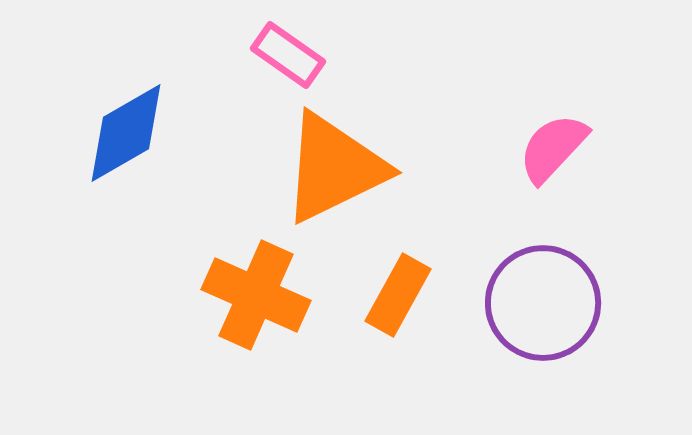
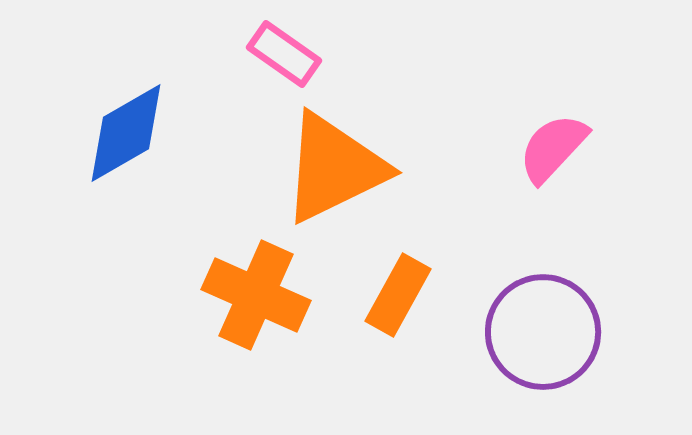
pink rectangle: moved 4 px left, 1 px up
purple circle: moved 29 px down
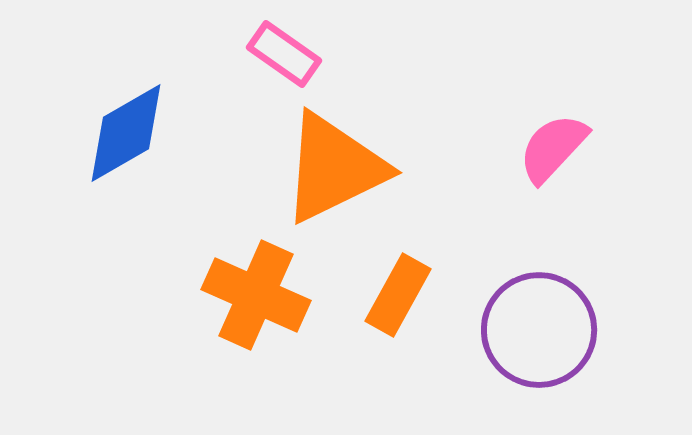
purple circle: moved 4 px left, 2 px up
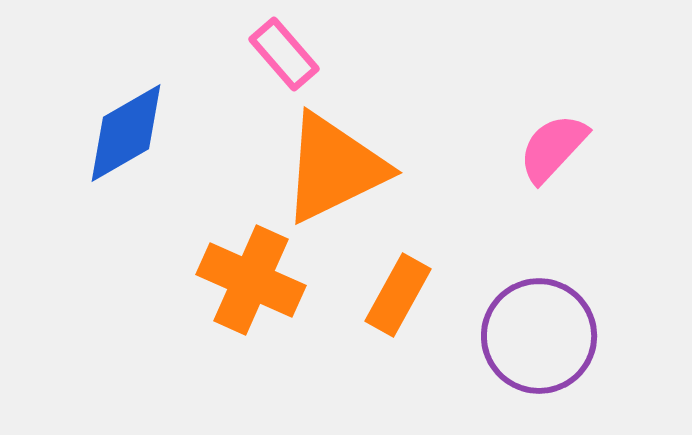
pink rectangle: rotated 14 degrees clockwise
orange cross: moved 5 px left, 15 px up
purple circle: moved 6 px down
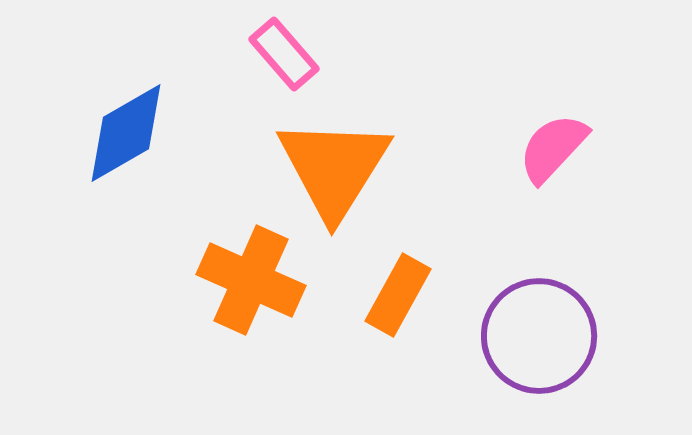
orange triangle: rotated 32 degrees counterclockwise
